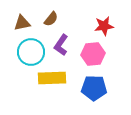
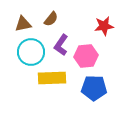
brown triangle: moved 1 px right, 1 px down
pink hexagon: moved 7 px left, 2 px down
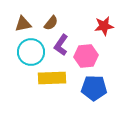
brown semicircle: moved 4 px down
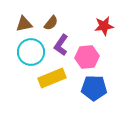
brown triangle: moved 1 px right
pink hexagon: moved 1 px right, 1 px down
yellow rectangle: rotated 20 degrees counterclockwise
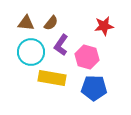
brown triangle: moved 2 px right, 1 px up; rotated 18 degrees clockwise
pink hexagon: rotated 20 degrees clockwise
yellow rectangle: rotated 32 degrees clockwise
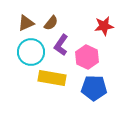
brown triangle: rotated 30 degrees counterclockwise
pink hexagon: rotated 10 degrees clockwise
